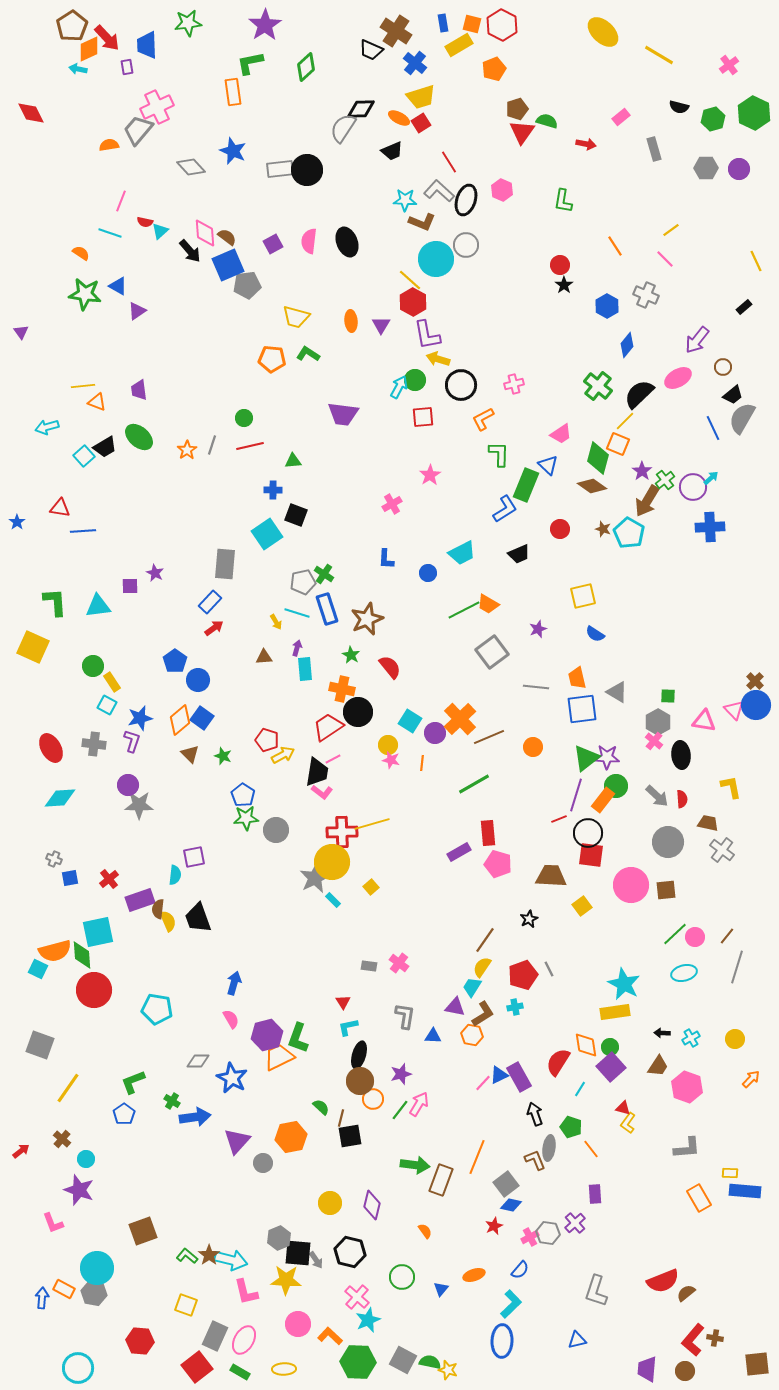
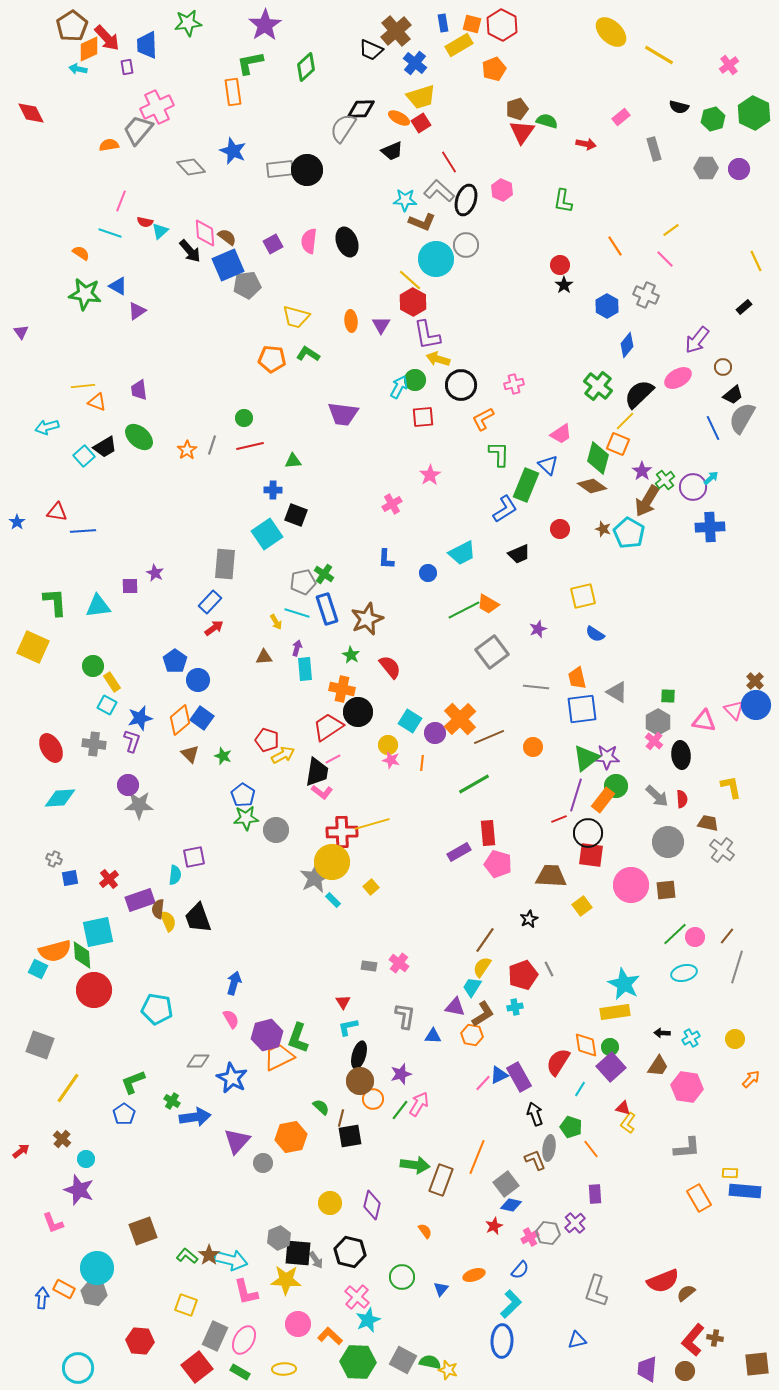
brown cross at (396, 31): rotated 16 degrees clockwise
yellow ellipse at (603, 32): moved 8 px right
red triangle at (60, 508): moved 3 px left, 4 px down
pink hexagon at (687, 1087): rotated 12 degrees counterclockwise
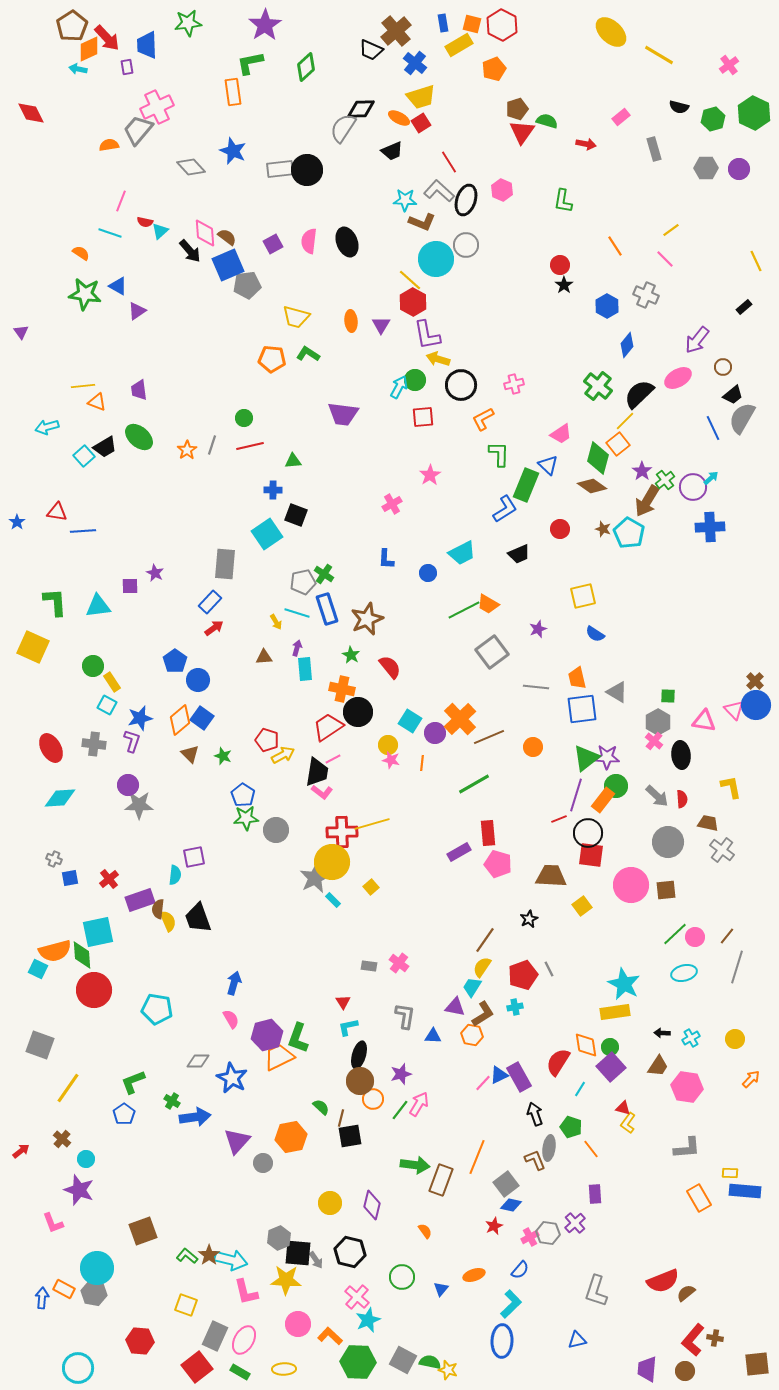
orange square at (618, 444): rotated 30 degrees clockwise
